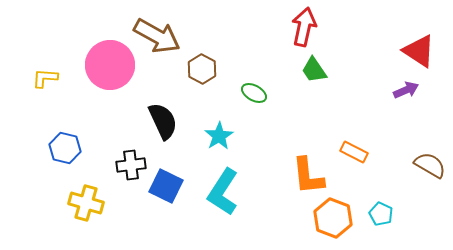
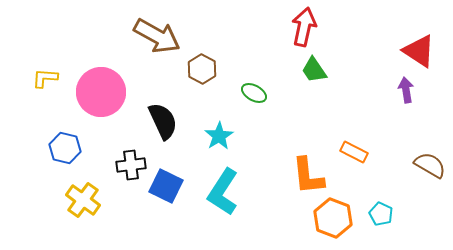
pink circle: moved 9 px left, 27 px down
purple arrow: rotated 75 degrees counterclockwise
yellow cross: moved 3 px left, 3 px up; rotated 20 degrees clockwise
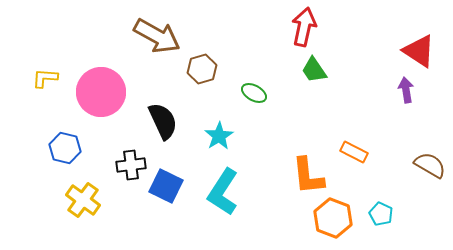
brown hexagon: rotated 16 degrees clockwise
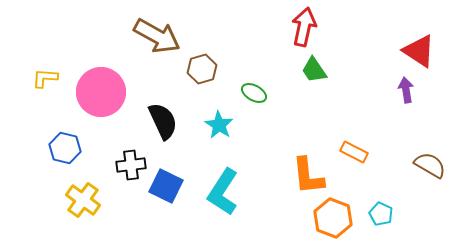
cyan star: moved 11 px up; rotated 8 degrees counterclockwise
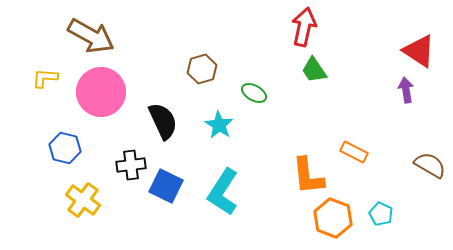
brown arrow: moved 66 px left
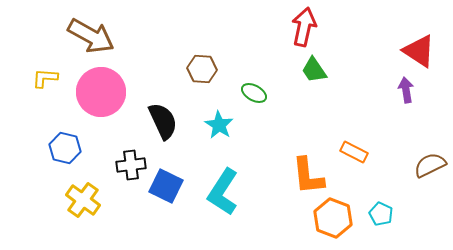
brown hexagon: rotated 20 degrees clockwise
brown semicircle: rotated 56 degrees counterclockwise
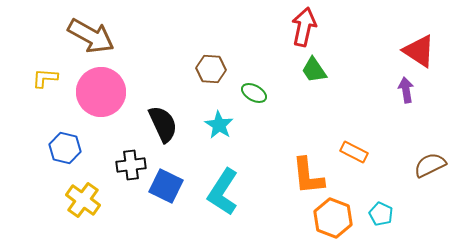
brown hexagon: moved 9 px right
black semicircle: moved 3 px down
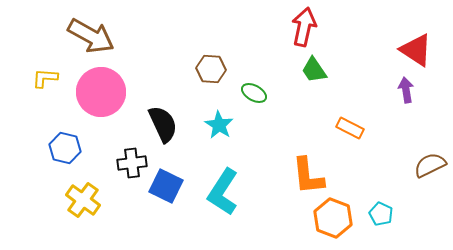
red triangle: moved 3 px left, 1 px up
orange rectangle: moved 4 px left, 24 px up
black cross: moved 1 px right, 2 px up
